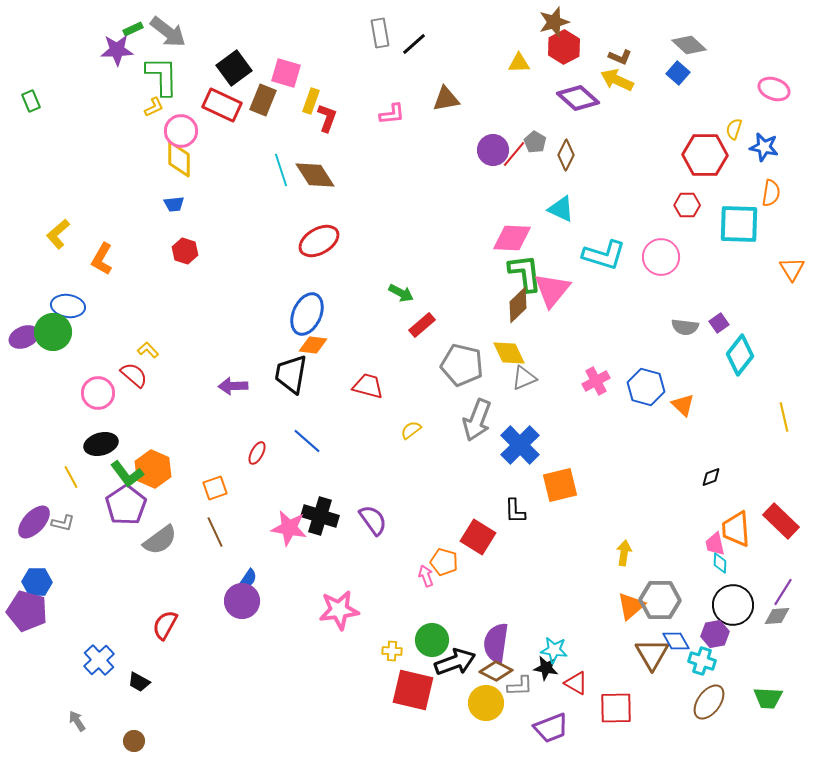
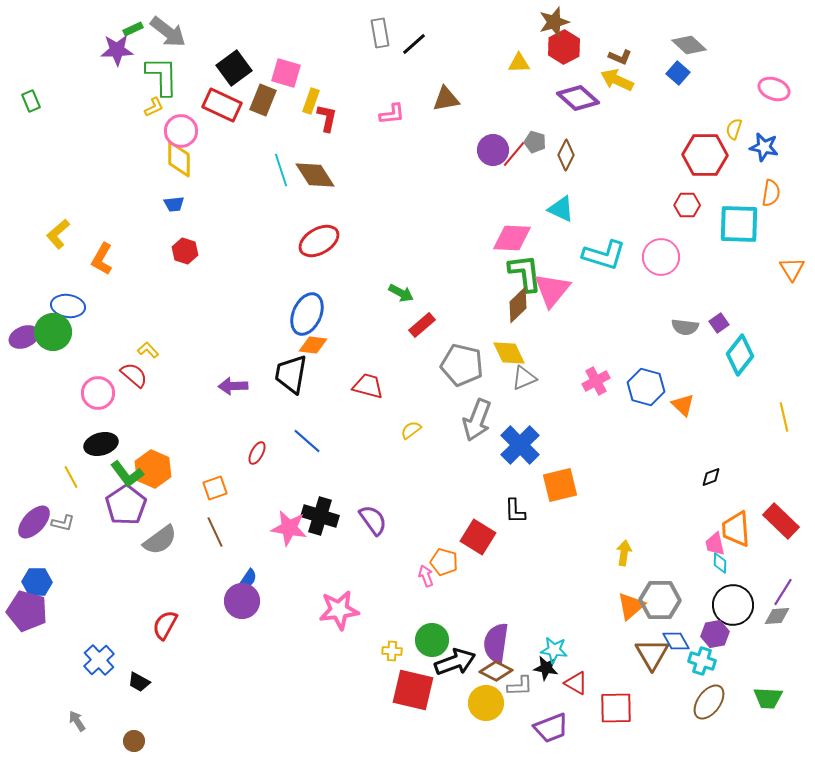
red L-shape at (327, 118): rotated 8 degrees counterclockwise
gray pentagon at (535, 142): rotated 15 degrees counterclockwise
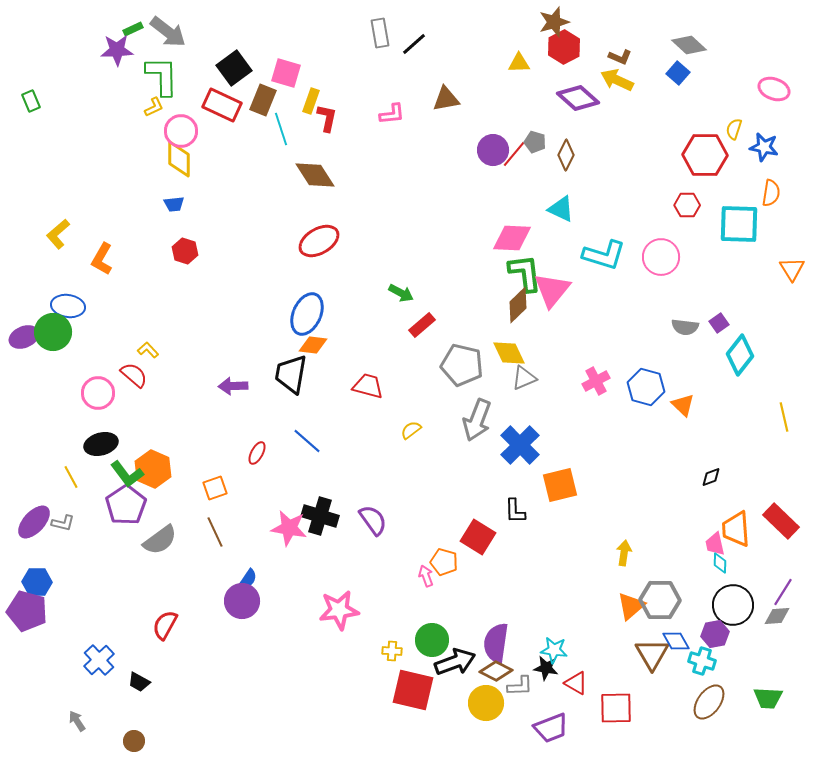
cyan line at (281, 170): moved 41 px up
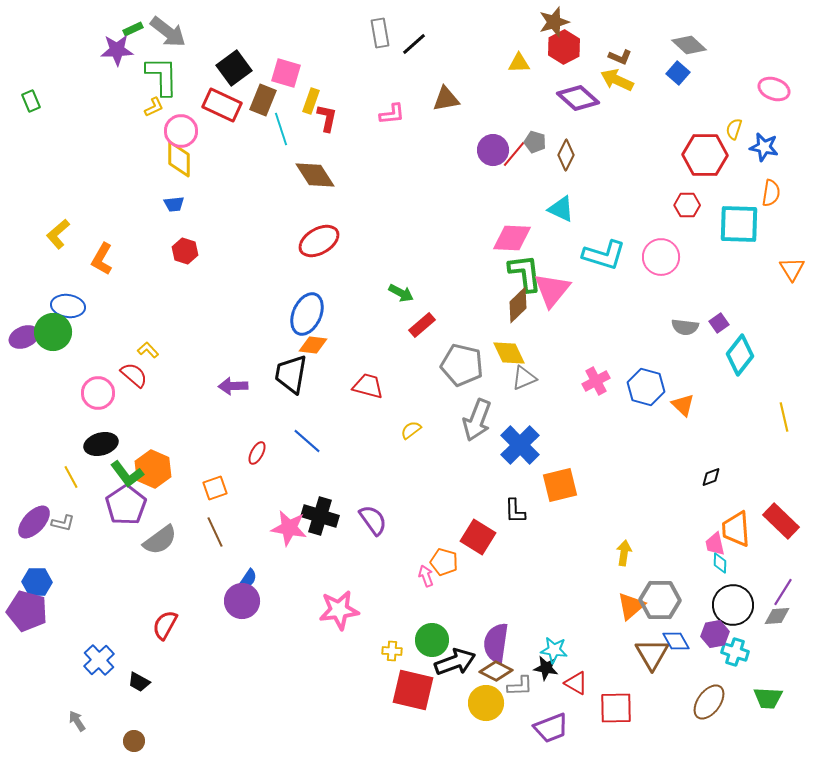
cyan cross at (702, 661): moved 33 px right, 9 px up
